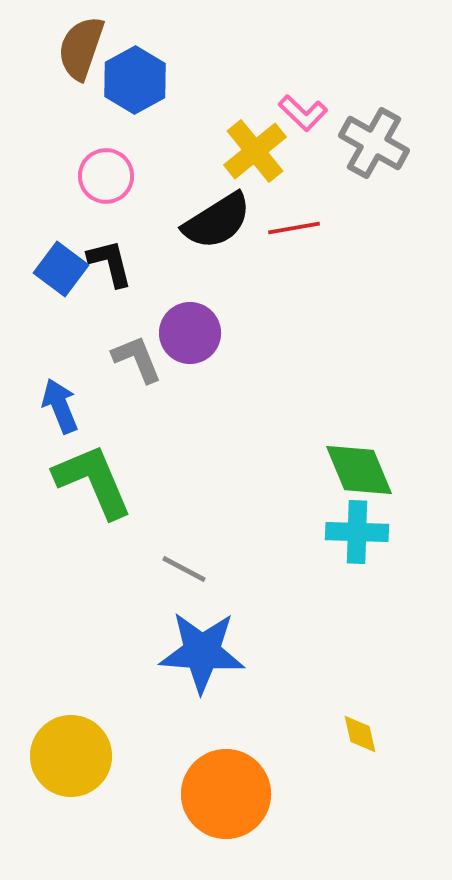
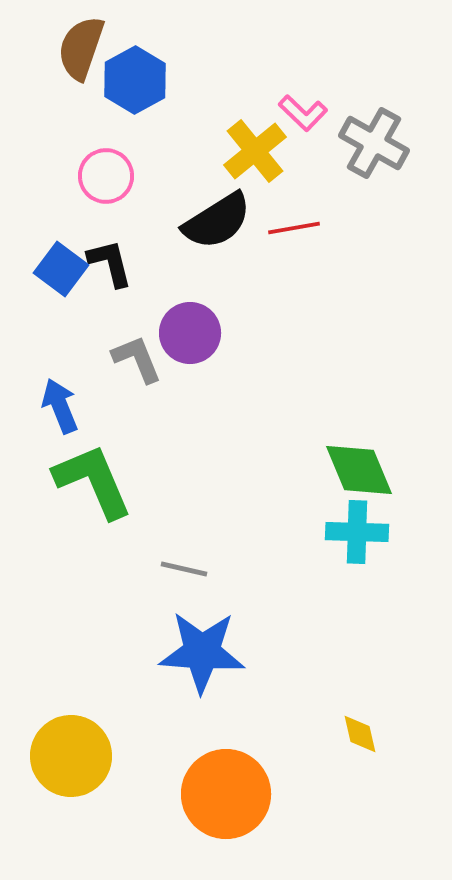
gray line: rotated 15 degrees counterclockwise
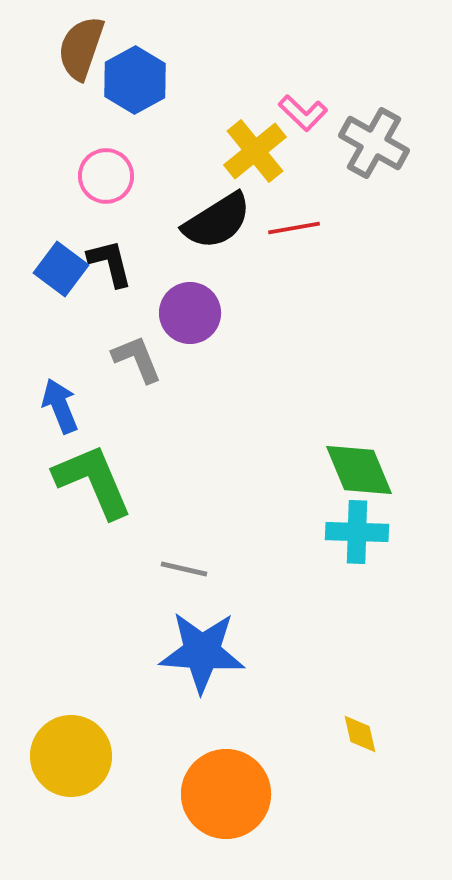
purple circle: moved 20 px up
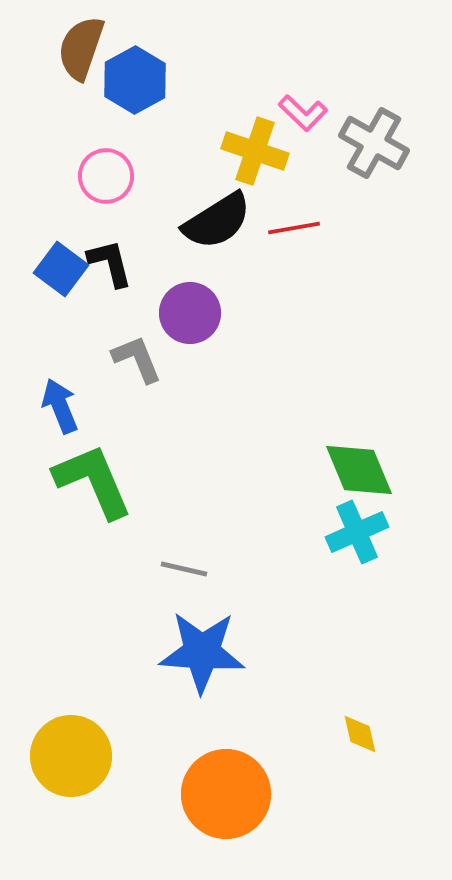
yellow cross: rotated 32 degrees counterclockwise
cyan cross: rotated 26 degrees counterclockwise
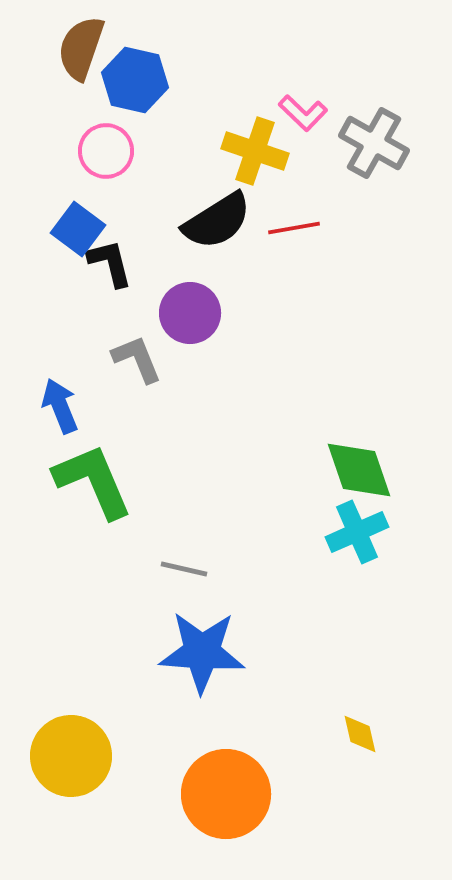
blue hexagon: rotated 18 degrees counterclockwise
pink circle: moved 25 px up
blue square: moved 17 px right, 40 px up
green diamond: rotated 4 degrees clockwise
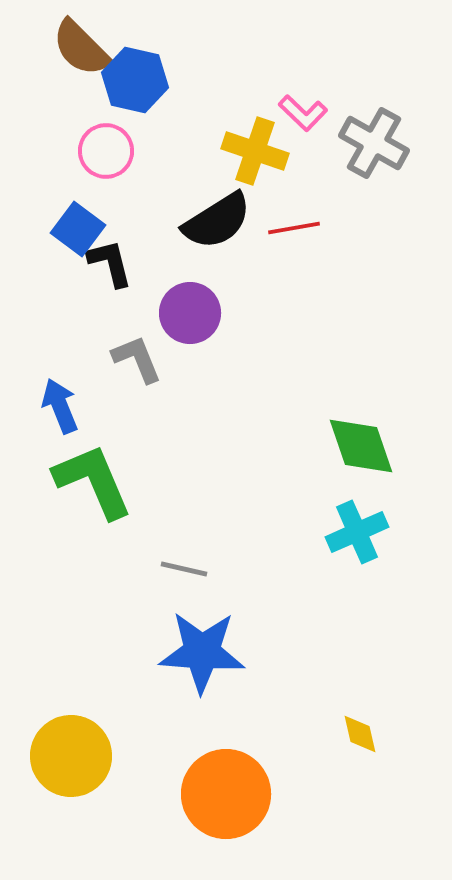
brown semicircle: rotated 64 degrees counterclockwise
green diamond: moved 2 px right, 24 px up
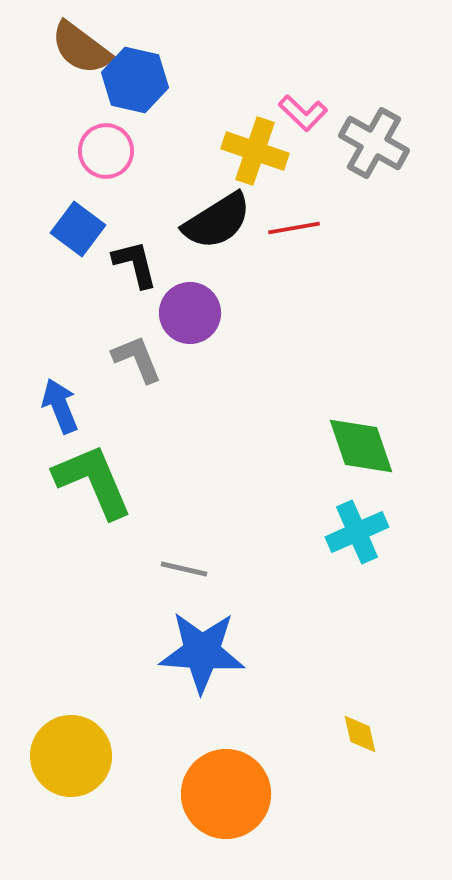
brown semicircle: rotated 8 degrees counterclockwise
black L-shape: moved 25 px right, 1 px down
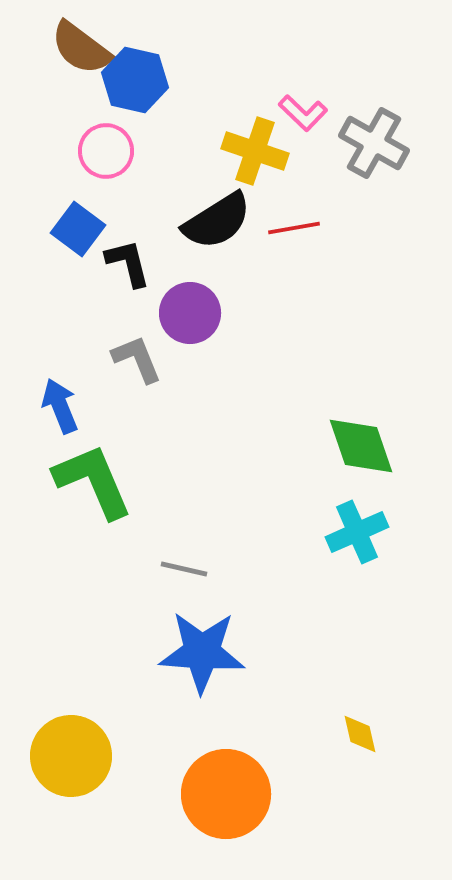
black L-shape: moved 7 px left, 1 px up
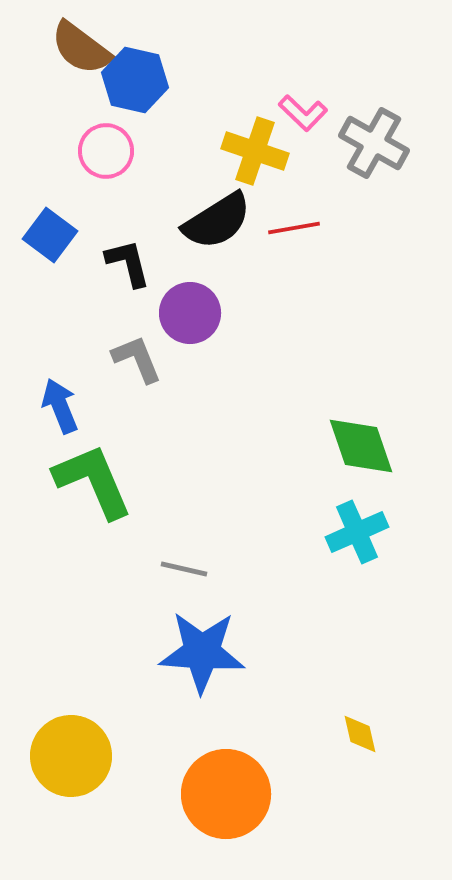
blue square: moved 28 px left, 6 px down
